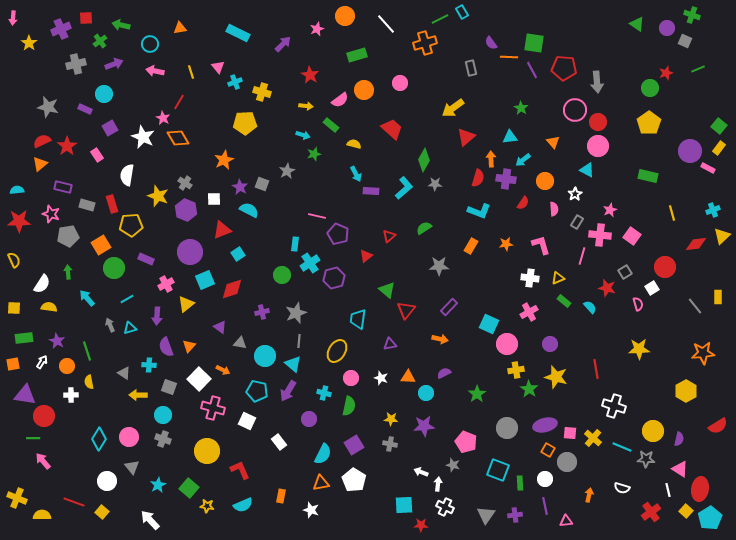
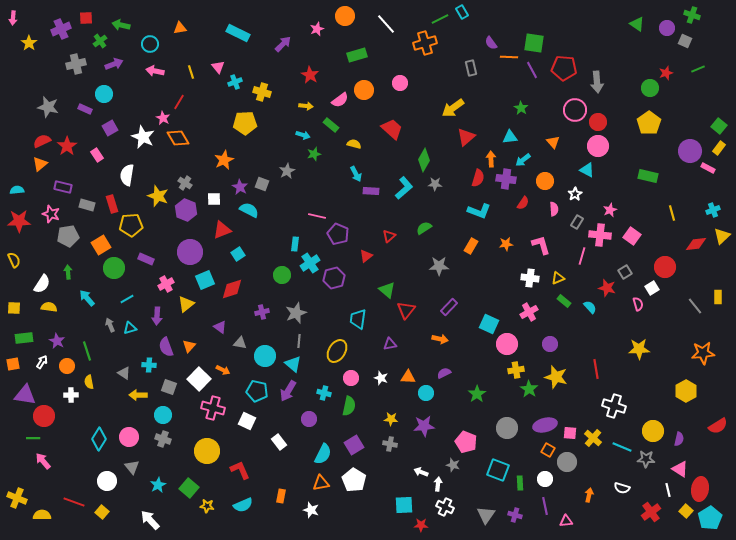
purple cross at (515, 515): rotated 24 degrees clockwise
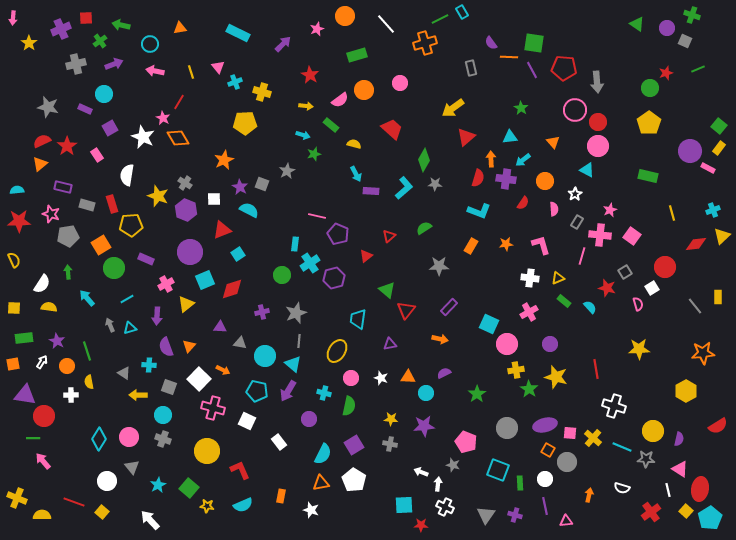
purple triangle at (220, 327): rotated 32 degrees counterclockwise
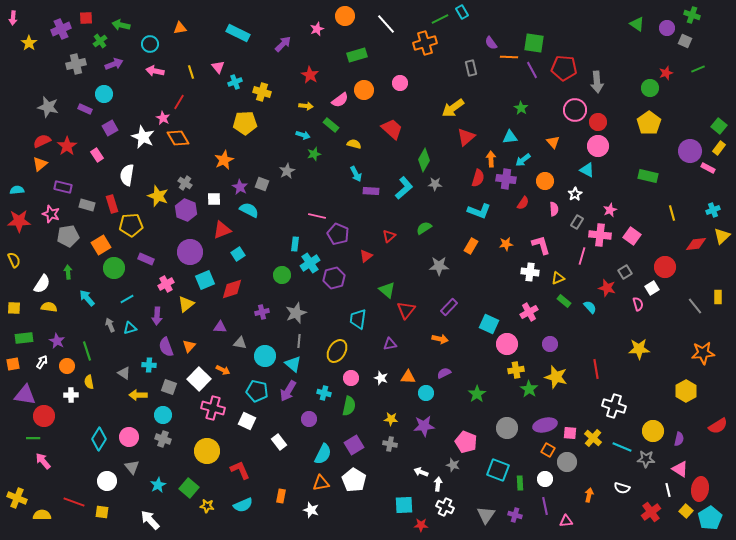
white cross at (530, 278): moved 6 px up
yellow square at (102, 512): rotated 32 degrees counterclockwise
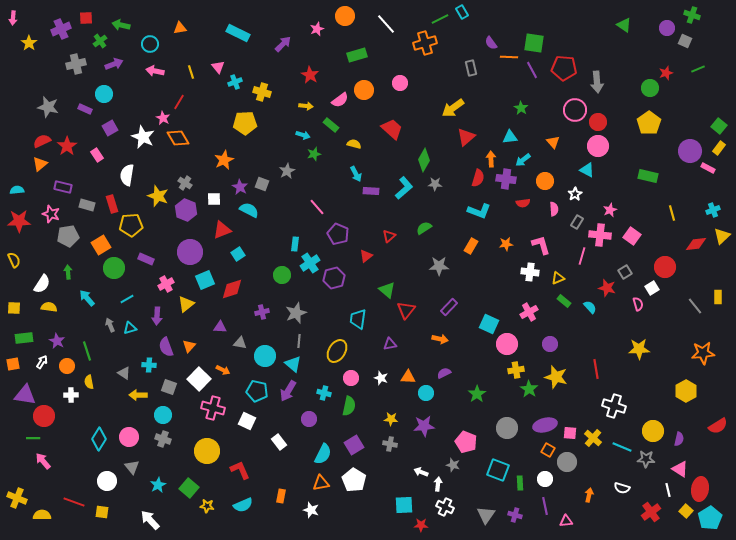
green triangle at (637, 24): moved 13 px left, 1 px down
red semicircle at (523, 203): rotated 48 degrees clockwise
pink line at (317, 216): moved 9 px up; rotated 36 degrees clockwise
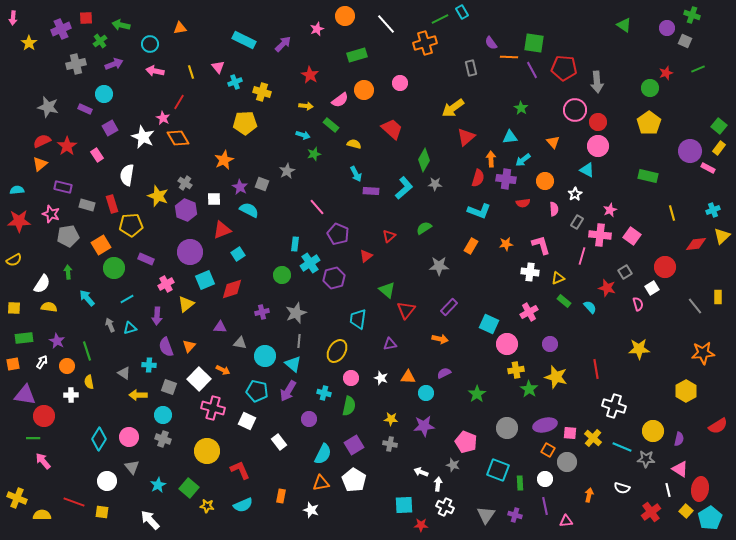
cyan rectangle at (238, 33): moved 6 px right, 7 px down
yellow semicircle at (14, 260): rotated 84 degrees clockwise
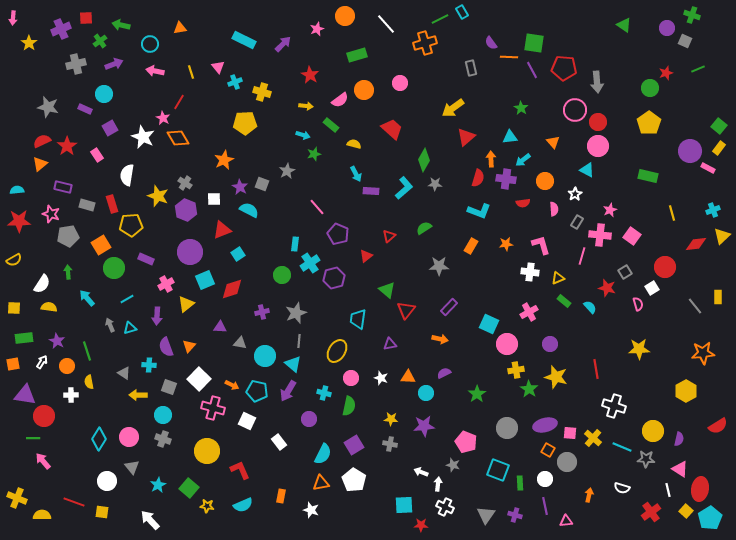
orange arrow at (223, 370): moved 9 px right, 15 px down
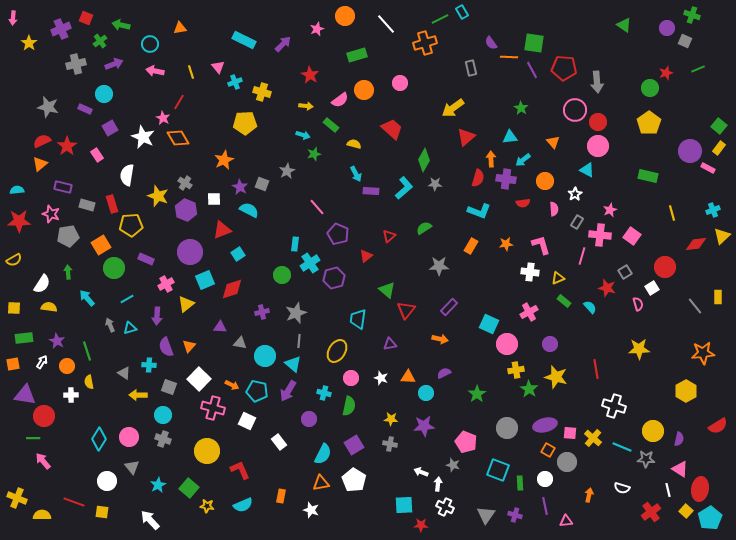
red square at (86, 18): rotated 24 degrees clockwise
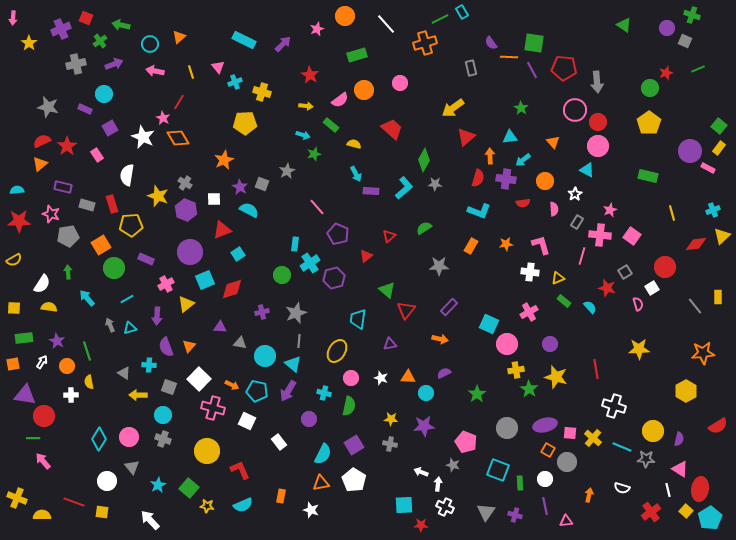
orange triangle at (180, 28): moved 1 px left, 9 px down; rotated 32 degrees counterclockwise
orange arrow at (491, 159): moved 1 px left, 3 px up
gray triangle at (486, 515): moved 3 px up
